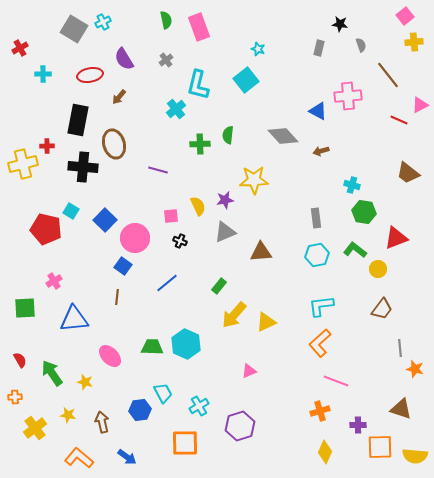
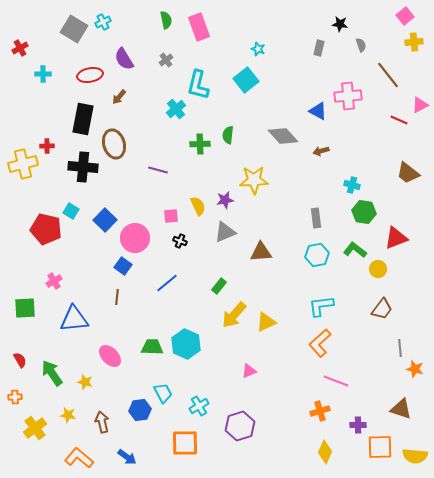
black rectangle at (78, 120): moved 5 px right, 1 px up
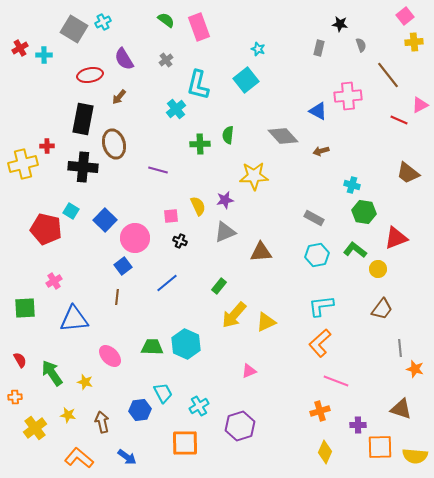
green semicircle at (166, 20): rotated 42 degrees counterclockwise
cyan cross at (43, 74): moved 1 px right, 19 px up
yellow star at (254, 180): moved 4 px up
gray rectangle at (316, 218): moved 2 px left; rotated 54 degrees counterclockwise
blue square at (123, 266): rotated 18 degrees clockwise
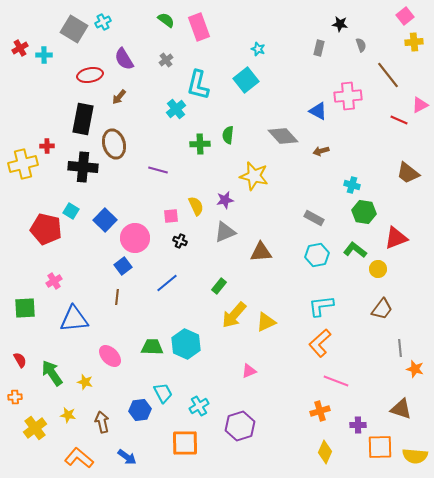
yellow star at (254, 176): rotated 16 degrees clockwise
yellow semicircle at (198, 206): moved 2 px left
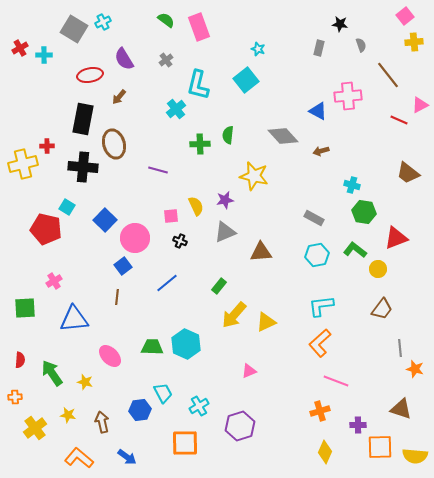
cyan square at (71, 211): moved 4 px left, 4 px up
red semicircle at (20, 360): rotated 35 degrees clockwise
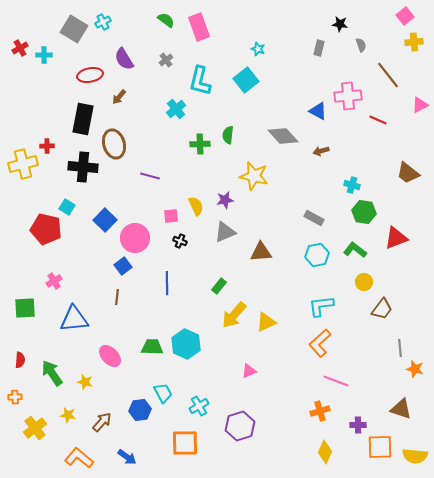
cyan L-shape at (198, 85): moved 2 px right, 4 px up
red line at (399, 120): moved 21 px left
purple line at (158, 170): moved 8 px left, 6 px down
yellow circle at (378, 269): moved 14 px left, 13 px down
blue line at (167, 283): rotated 50 degrees counterclockwise
brown arrow at (102, 422): rotated 55 degrees clockwise
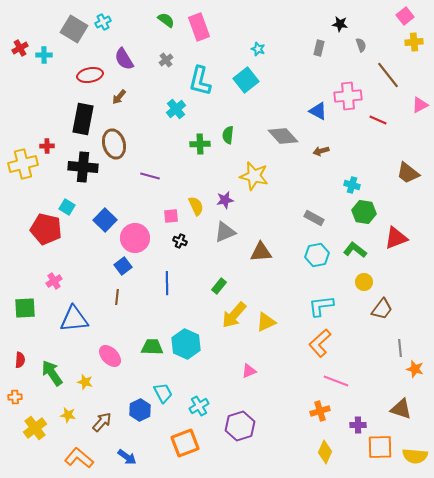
blue hexagon at (140, 410): rotated 20 degrees counterclockwise
orange square at (185, 443): rotated 20 degrees counterclockwise
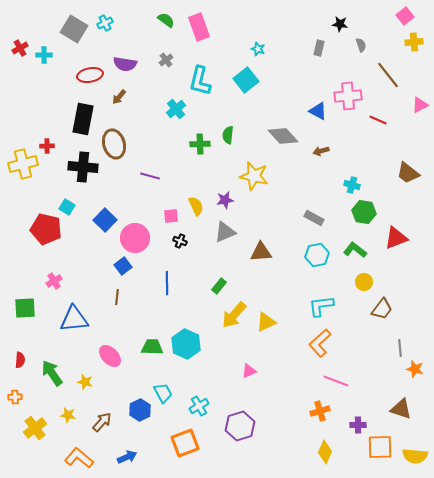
cyan cross at (103, 22): moved 2 px right, 1 px down
purple semicircle at (124, 59): moved 1 px right, 5 px down; rotated 50 degrees counterclockwise
blue arrow at (127, 457): rotated 60 degrees counterclockwise
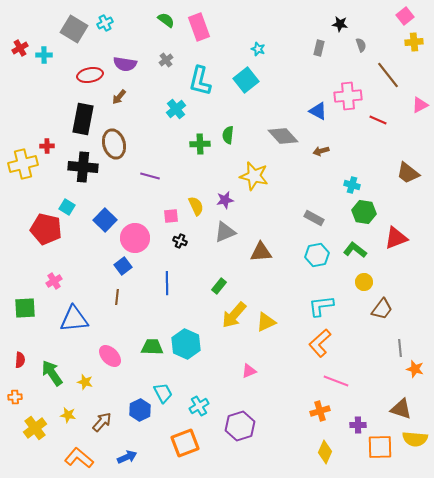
yellow semicircle at (415, 456): moved 17 px up
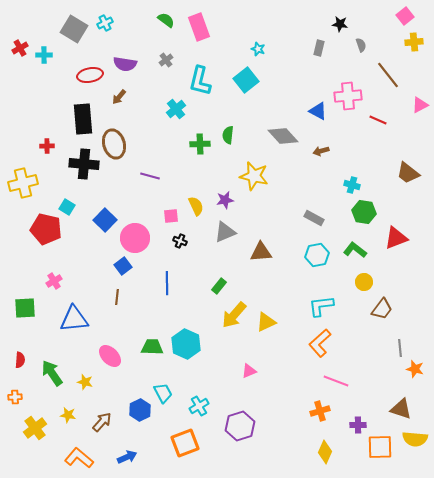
black rectangle at (83, 119): rotated 16 degrees counterclockwise
yellow cross at (23, 164): moved 19 px down
black cross at (83, 167): moved 1 px right, 3 px up
